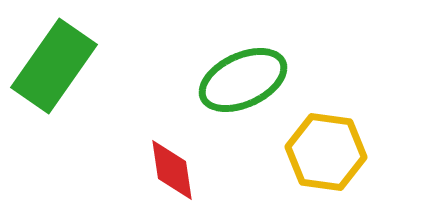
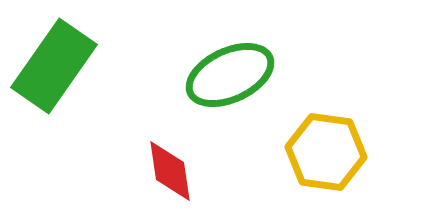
green ellipse: moved 13 px left, 5 px up
red diamond: moved 2 px left, 1 px down
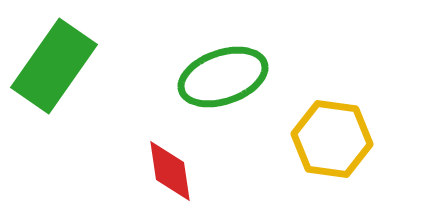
green ellipse: moved 7 px left, 2 px down; rotated 6 degrees clockwise
yellow hexagon: moved 6 px right, 13 px up
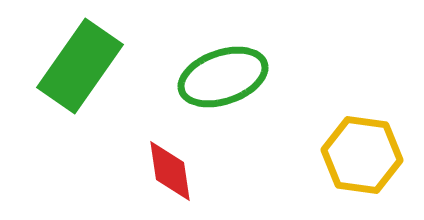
green rectangle: moved 26 px right
yellow hexagon: moved 30 px right, 16 px down
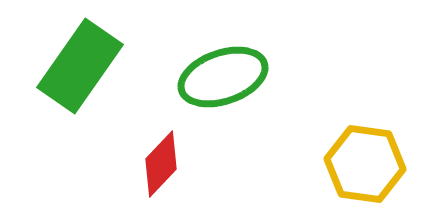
yellow hexagon: moved 3 px right, 9 px down
red diamond: moved 9 px left, 7 px up; rotated 52 degrees clockwise
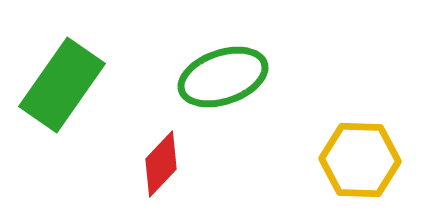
green rectangle: moved 18 px left, 19 px down
yellow hexagon: moved 5 px left, 4 px up; rotated 6 degrees counterclockwise
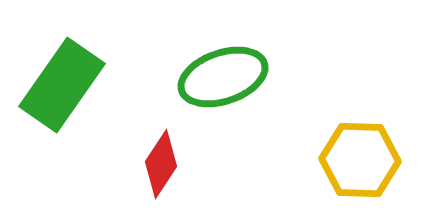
red diamond: rotated 10 degrees counterclockwise
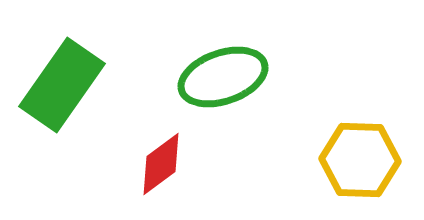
red diamond: rotated 20 degrees clockwise
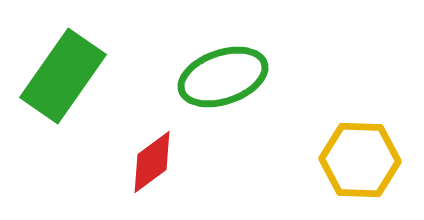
green rectangle: moved 1 px right, 9 px up
red diamond: moved 9 px left, 2 px up
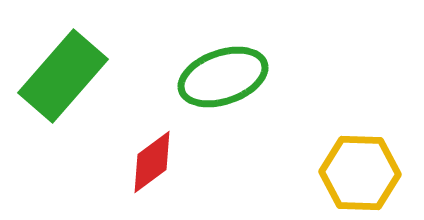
green rectangle: rotated 6 degrees clockwise
yellow hexagon: moved 13 px down
